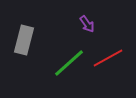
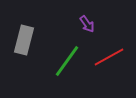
red line: moved 1 px right, 1 px up
green line: moved 2 px left, 2 px up; rotated 12 degrees counterclockwise
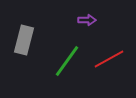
purple arrow: moved 4 px up; rotated 54 degrees counterclockwise
red line: moved 2 px down
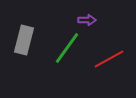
green line: moved 13 px up
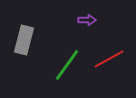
green line: moved 17 px down
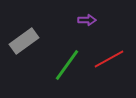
gray rectangle: moved 1 px down; rotated 40 degrees clockwise
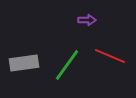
gray rectangle: moved 22 px down; rotated 28 degrees clockwise
red line: moved 1 px right, 3 px up; rotated 52 degrees clockwise
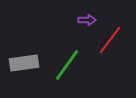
red line: moved 16 px up; rotated 76 degrees counterclockwise
